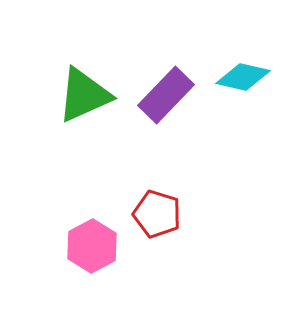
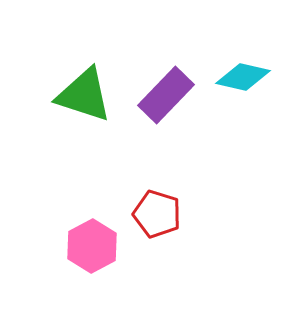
green triangle: rotated 42 degrees clockwise
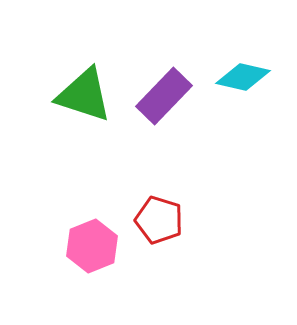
purple rectangle: moved 2 px left, 1 px down
red pentagon: moved 2 px right, 6 px down
pink hexagon: rotated 6 degrees clockwise
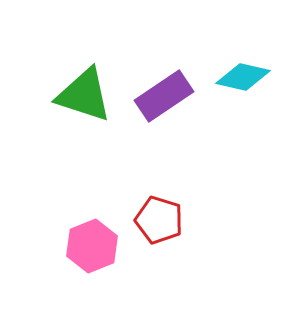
purple rectangle: rotated 12 degrees clockwise
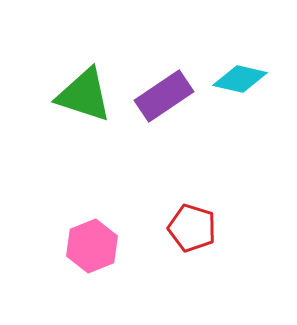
cyan diamond: moved 3 px left, 2 px down
red pentagon: moved 33 px right, 8 px down
